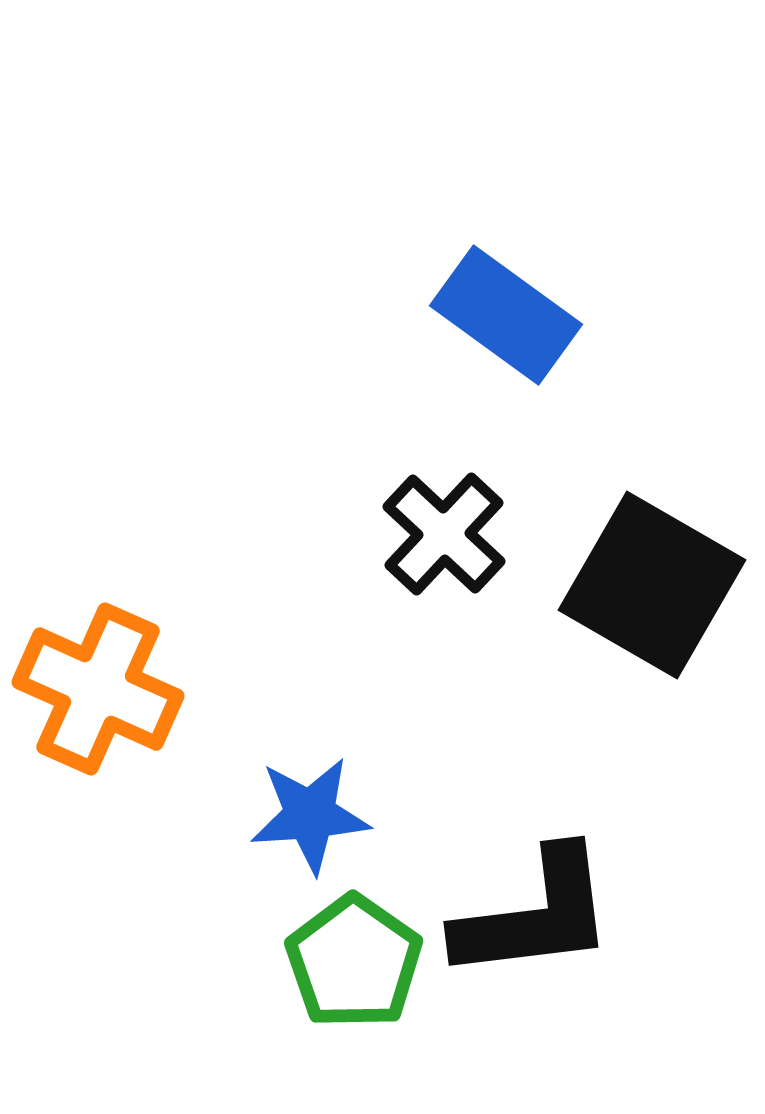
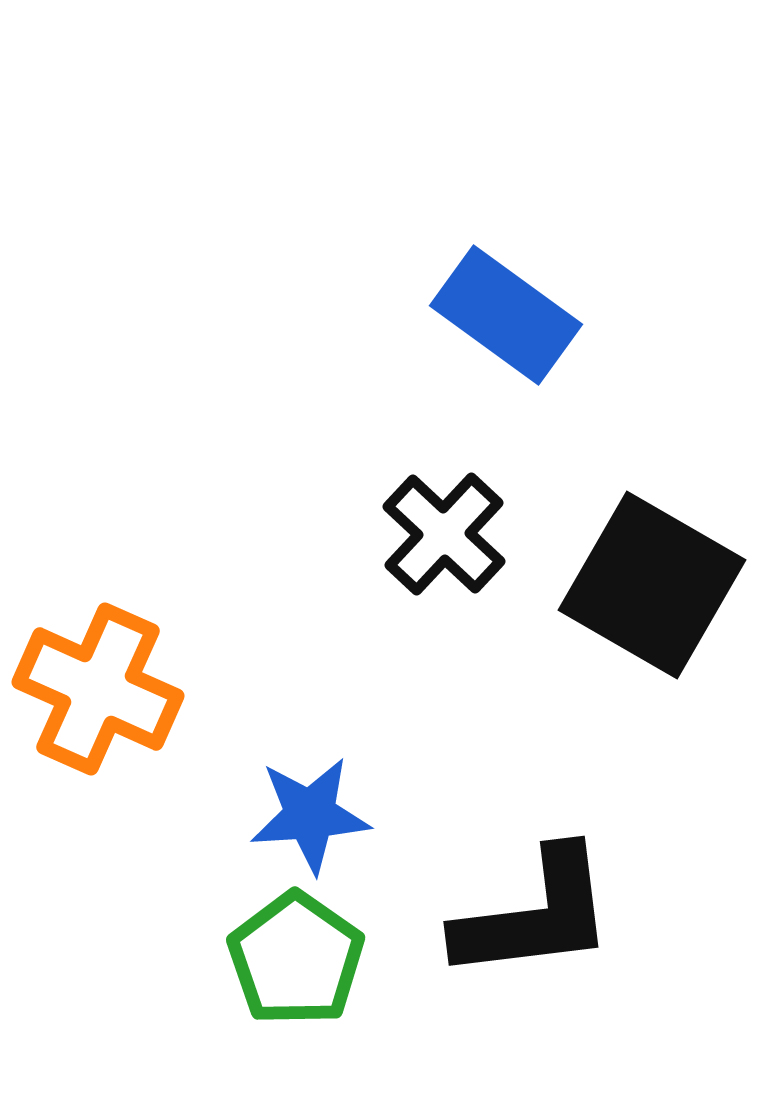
green pentagon: moved 58 px left, 3 px up
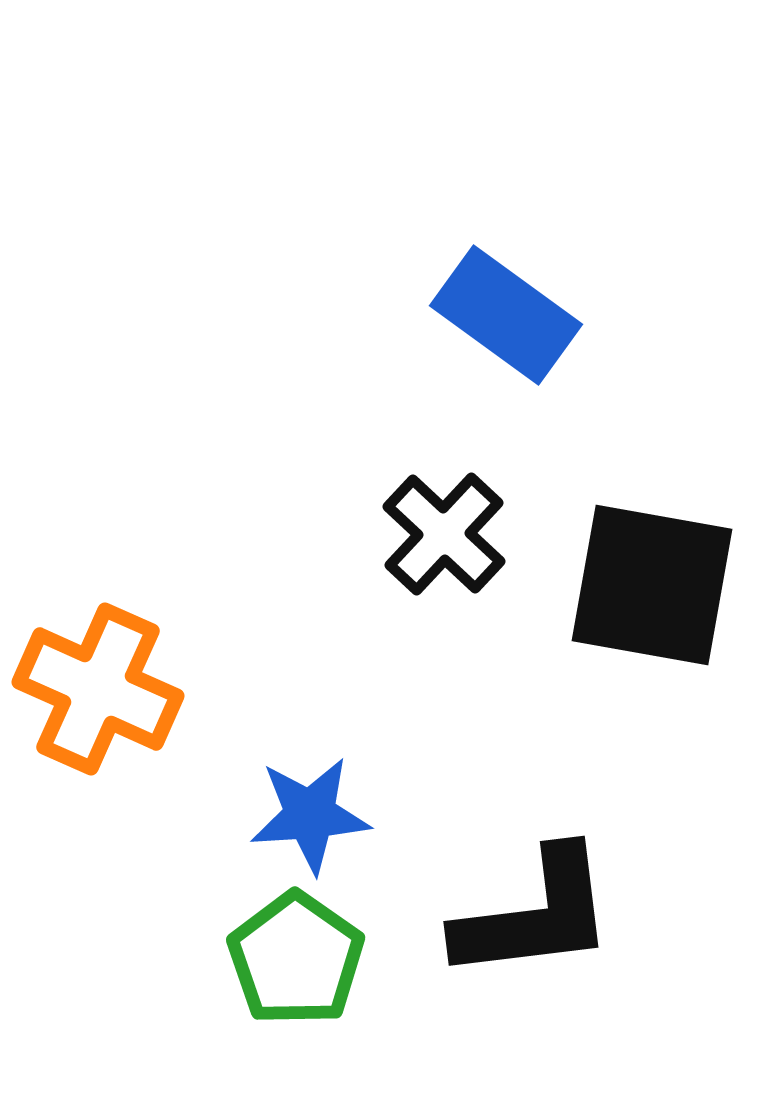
black square: rotated 20 degrees counterclockwise
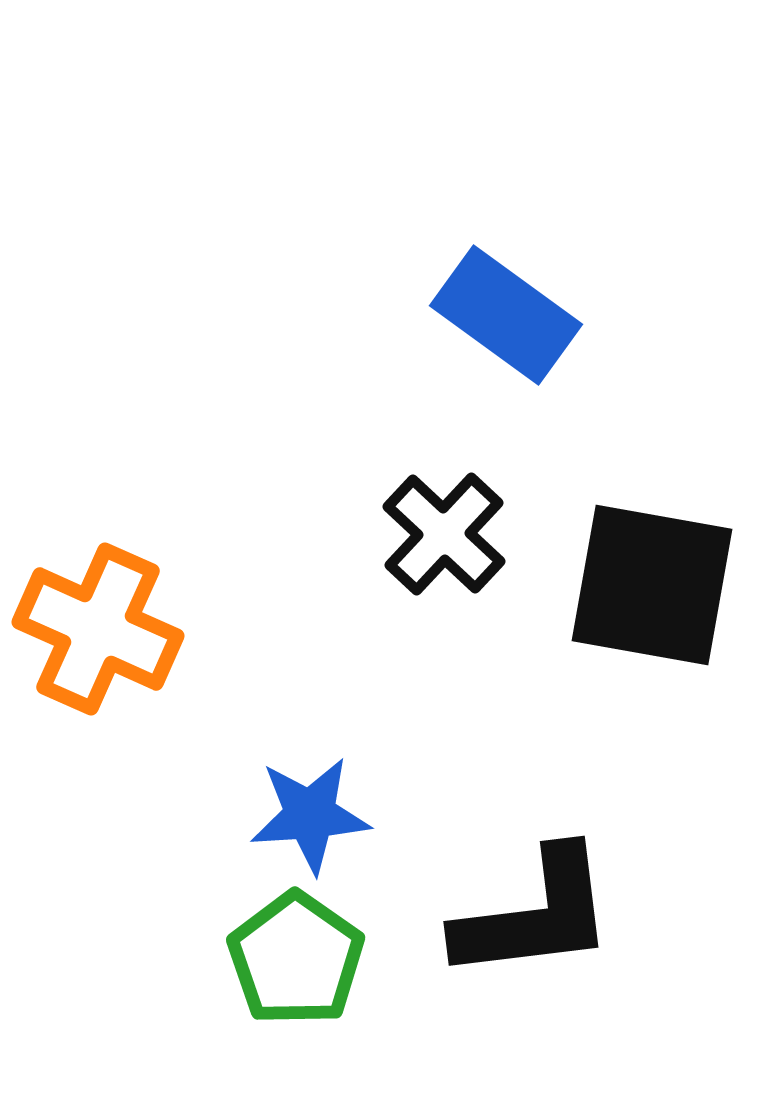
orange cross: moved 60 px up
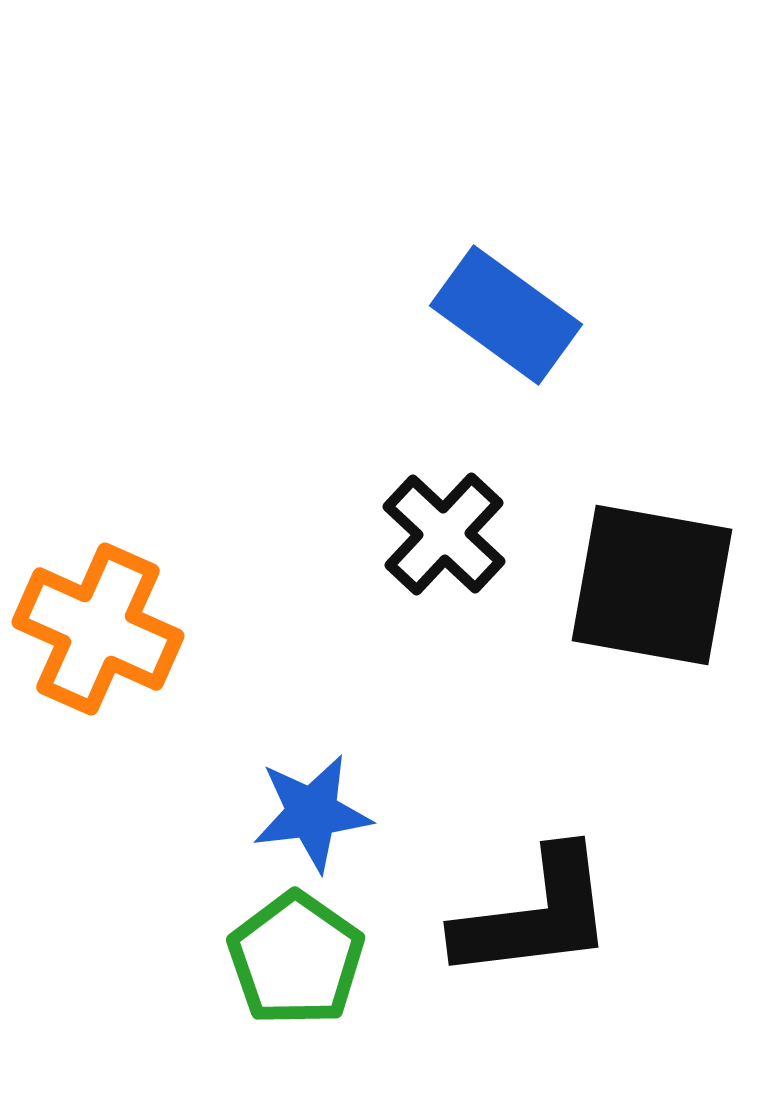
blue star: moved 2 px right, 2 px up; rotated 3 degrees counterclockwise
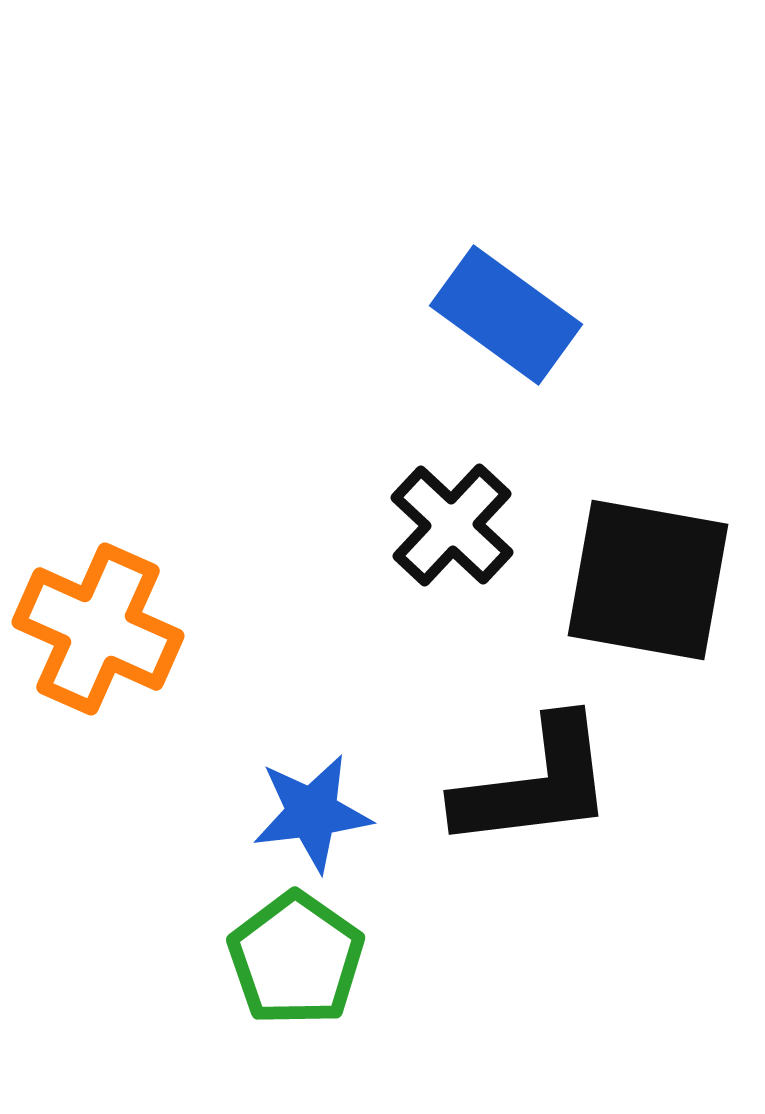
black cross: moved 8 px right, 9 px up
black square: moved 4 px left, 5 px up
black L-shape: moved 131 px up
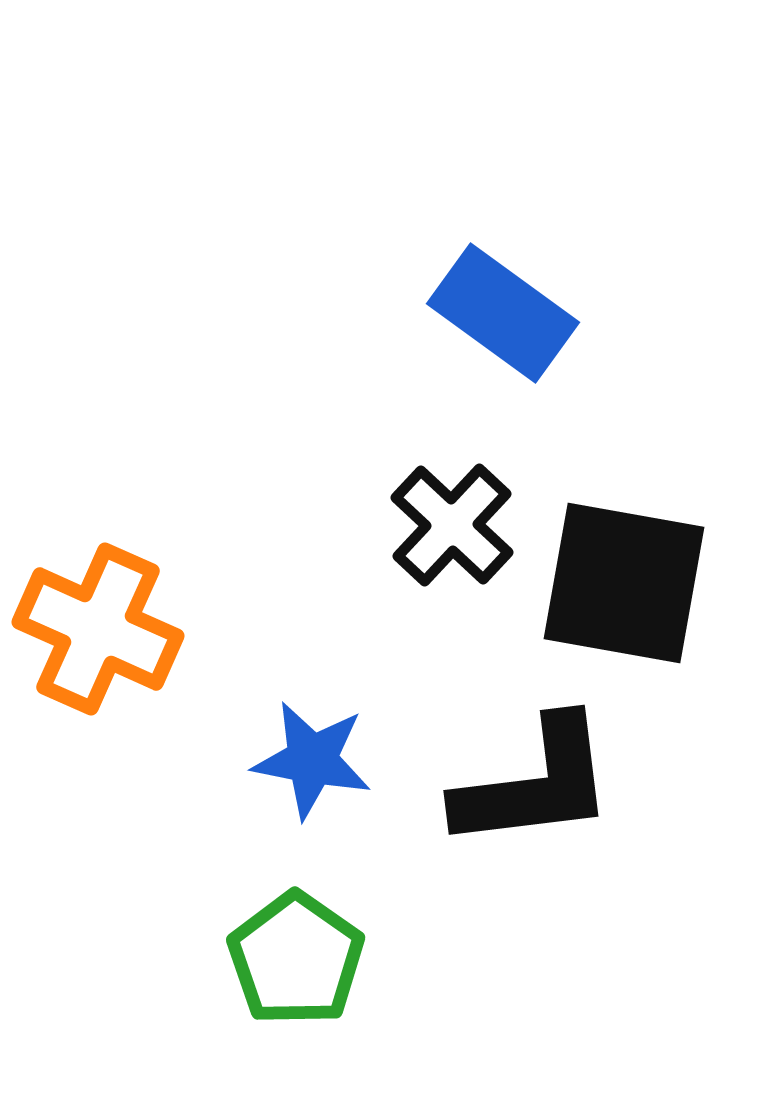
blue rectangle: moved 3 px left, 2 px up
black square: moved 24 px left, 3 px down
blue star: moved 53 px up; rotated 18 degrees clockwise
